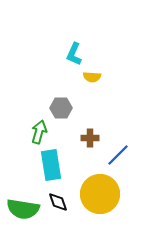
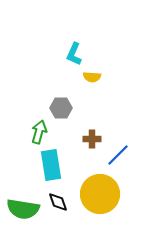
brown cross: moved 2 px right, 1 px down
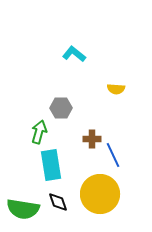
cyan L-shape: rotated 105 degrees clockwise
yellow semicircle: moved 24 px right, 12 px down
blue line: moved 5 px left; rotated 70 degrees counterclockwise
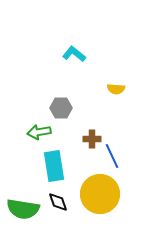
green arrow: rotated 115 degrees counterclockwise
blue line: moved 1 px left, 1 px down
cyan rectangle: moved 3 px right, 1 px down
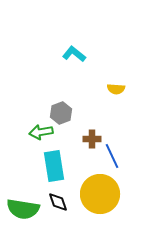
gray hexagon: moved 5 px down; rotated 20 degrees counterclockwise
green arrow: moved 2 px right
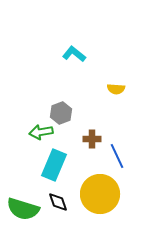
blue line: moved 5 px right
cyan rectangle: moved 1 px up; rotated 32 degrees clockwise
green semicircle: rotated 8 degrees clockwise
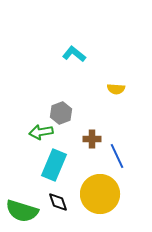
green semicircle: moved 1 px left, 2 px down
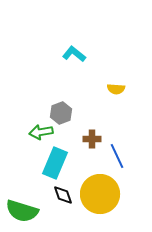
cyan rectangle: moved 1 px right, 2 px up
black diamond: moved 5 px right, 7 px up
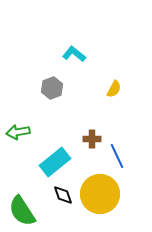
yellow semicircle: moved 2 px left; rotated 66 degrees counterclockwise
gray hexagon: moved 9 px left, 25 px up
green arrow: moved 23 px left
cyan rectangle: moved 1 px up; rotated 28 degrees clockwise
green semicircle: rotated 40 degrees clockwise
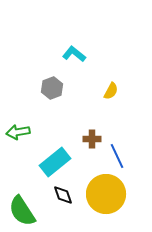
yellow semicircle: moved 3 px left, 2 px down
yellow circle: moved 6 px right
